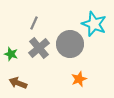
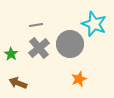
gray line: moved 2 px right, 2 px down; rotated 56 degrees clockwise
green star: rotated 16 degrees clockwise
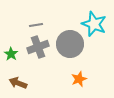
gray cross: moved 1 px left, 1 px up; rotated 20 degrees clockwise
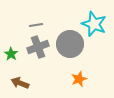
brown arrow: moved 2 px right
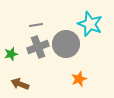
cyan star: moved 4 px left
gray circle: moved 4 px left
green star: rotated 24 degrees clockwise
brown arrow: moved 1 px down
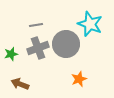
gray cross: moved 1 px down
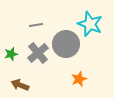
gray cross: moved 5 px down; rotated 20 degrees counterclockwise
brown arrow: moved 1 px down
